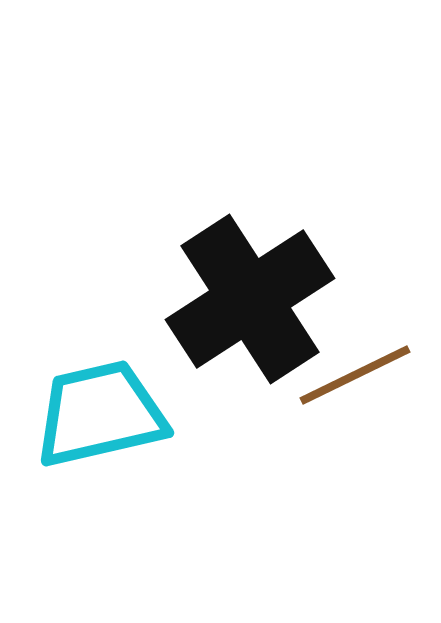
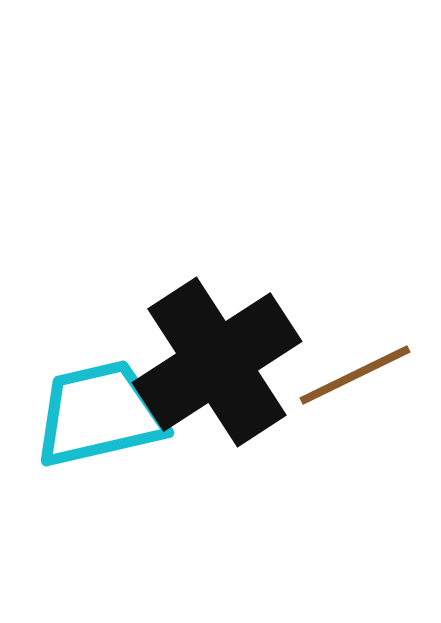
black cross: moved 33 px left, 63 px down
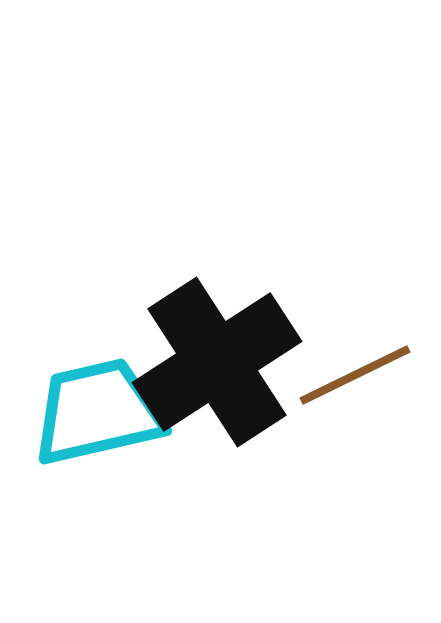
cyan trapezoid: moved 2 px left, 2 px up
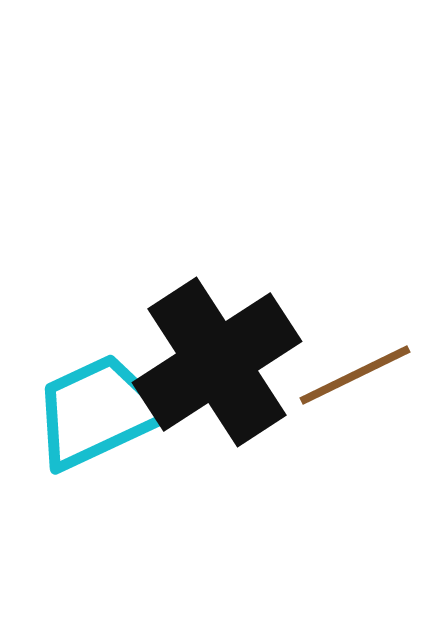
cyan trapezoid: rotated 12 degrees counterclockwise
